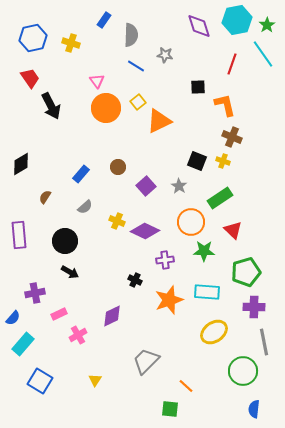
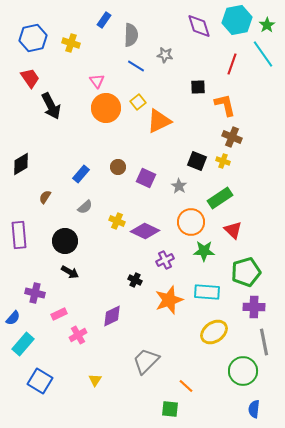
purple square at (146, 186): moved 8 px up; rotated 24 degrees counterclockwise
purple cross at (165, 260): rotated 18 degrees counterclockwise
purple cross at (35, 293): rotated 24 degrees clockwise
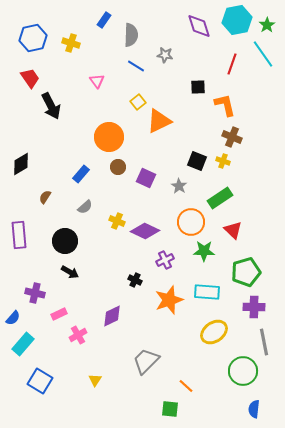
orange circle at (106, 108): moved 3 px right, 29 px down
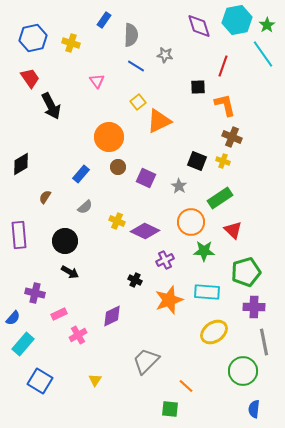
red line at (232, 64): moved 9 px left, 2 px down
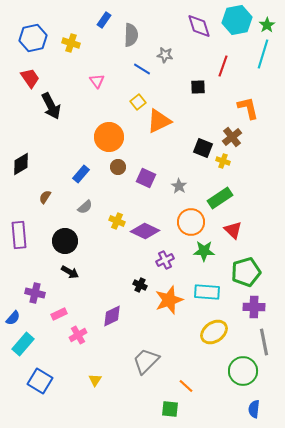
cyan line at (263, 54): rotated 52 degrees clockwise
blue line at (136, 66): moved 6 px right, 3 px down
orange L-shape at (225, 105): moved 23 px right, 3 px down
brown cross at (232, 137): rotated 30 degrees clockwise
black square at (197, 161): moved 6 px right, 13 px up
black cross at (135, 280): moved 5 px right, 5 px down
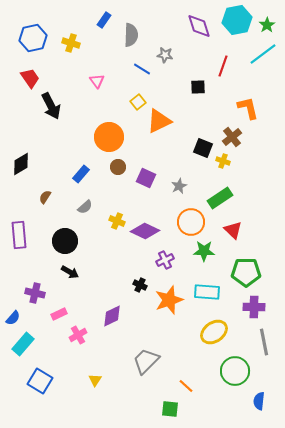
cyan line at (263, 54): rotated 36 degrees clockwise
gray star at (179, 186): rotated 14 degrees clockwise
green pentagon at (246, 272): rotated 16 degrees clockwise
green circle at (243, 371): moved 8 px left
blue semicircle at (254, 409): moved 5 px right, 8 px up
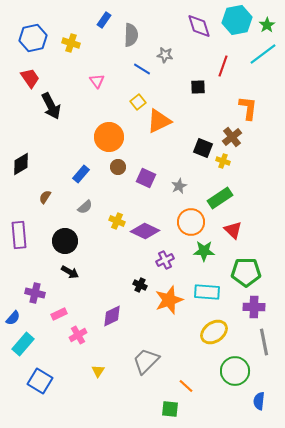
orange L-shape at (248, 108): rotated 20 degrees clockwise
yellow triangle at (95, 380): moved 3 px right, 9 px up
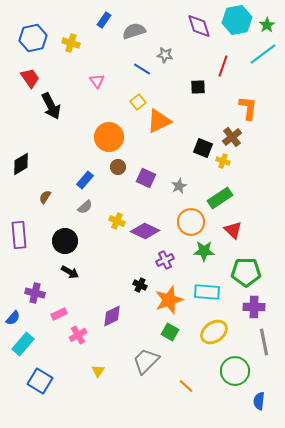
gray semicircle at (131, 35): moved 3 px right, 4 px up; rotated 110 degrees counterclockwise
blue rectangle at (81, 174): moved 4 px right, 6 px down
green square at (170, 409): moved 77 px up; rotated 24 degrees clockwise
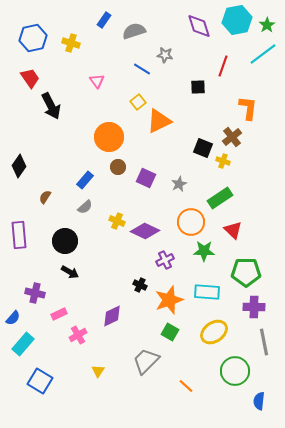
black diamond at (21, 164): moved 2 px left, 2 px down; rotated 25 degrees counterclockwise
gray star at (179, 186): moved 2 px up
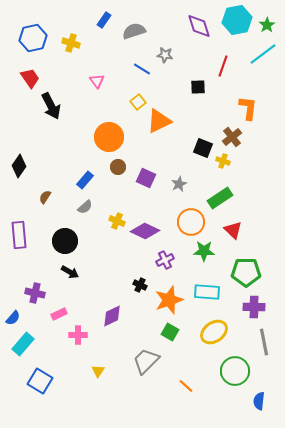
pink cross at (78, 335): rotated 30 degrees clockwise
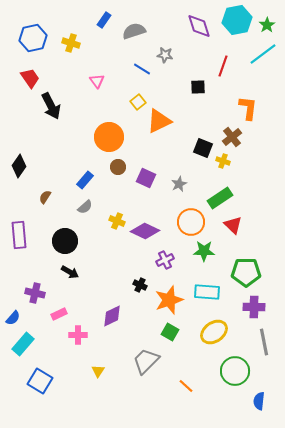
red triangle at (233, 230): moved 5 px up
